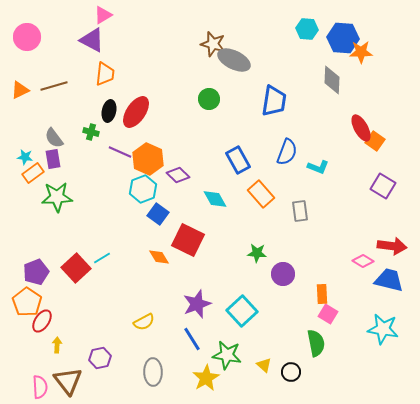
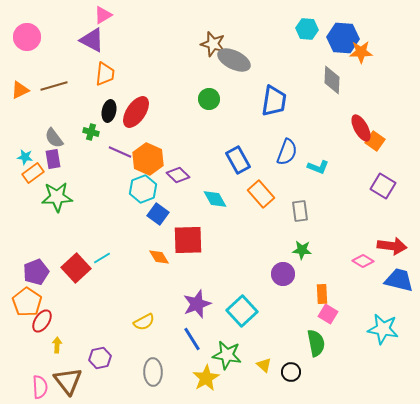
red square at (188, 240): rotated 28 degrees counterclockwise
green star at (257, 253): moved 45 px right, 3 px up
blue trapezoid at (389, 280): moved 10 px right
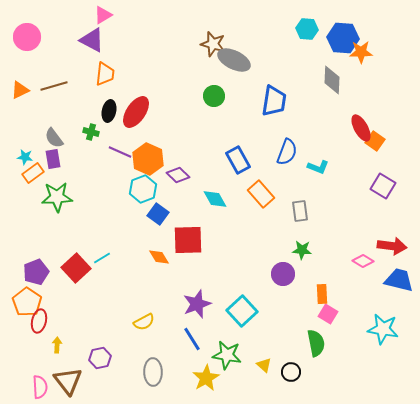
green circle at (209, 99): moved 5 px right, 3 px up
red ellipse at (42, 321): moved 3 px left; rotated 20 degrees counterclockwise
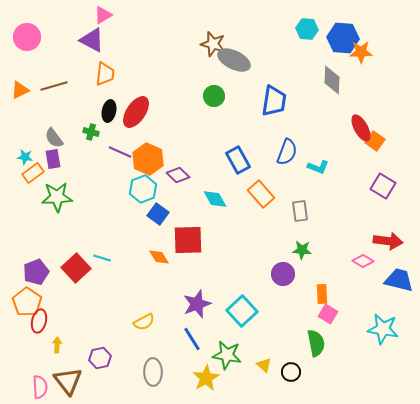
red arrow at (392, 246): moved 4 px left, 5 px up
cyan line at (102, 258): rotated 48 degrees clockwise
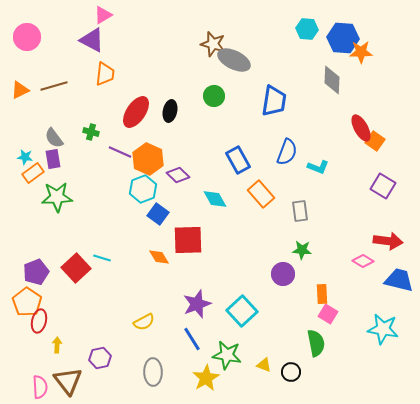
black ellipse at (109, 111): moved 61 px right
yellow triangle at (264, 365): rotated 21 degrees counterclockwise
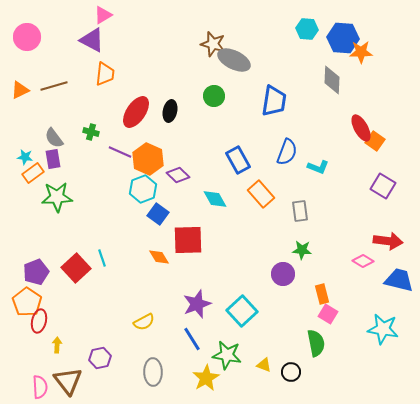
cyan line at (102, 258): rotated 54 degrees clockwise
orange rectangle at (322, 294): rotated 12 degrees counterclockwise
